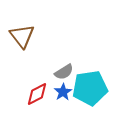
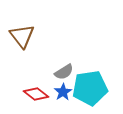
red diamond: moved 1 px left; rotated 65 degrees clockwise
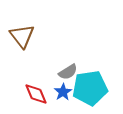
gray semicircle: moved 4 px right
red diamond: rotated 30 degrees clockwise
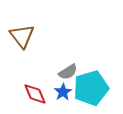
cyan pentagon: moved 1 px right; rotated 8 degrees counterclockwise
red diamond: moved 1 px left
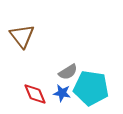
cyan pentagon: rotated 24 degrees clockwise
blue star: moved 1 px left, 1 px down; rotated 30 degrees counterclockwise
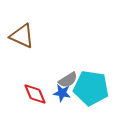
brown triangle: rotated 28 degrees counterclockwise
gray semicircle: moved 8 px down
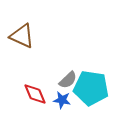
gray semicircle: rotated 12 degrees counterclockwise
blue star: moved 7 px down
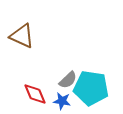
blue star: moved 1 px down
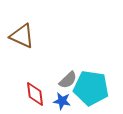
red diamond: rotated 15 degrees clockwise
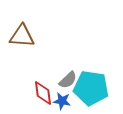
brown triangle: rotated 20 degrees counterclockwise
red diamond: moved 8 px right, 1 px up
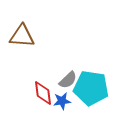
blue star: rotated 18 degrees counterclockwise
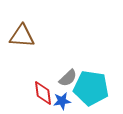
gray semicircle: moved 2 px up
